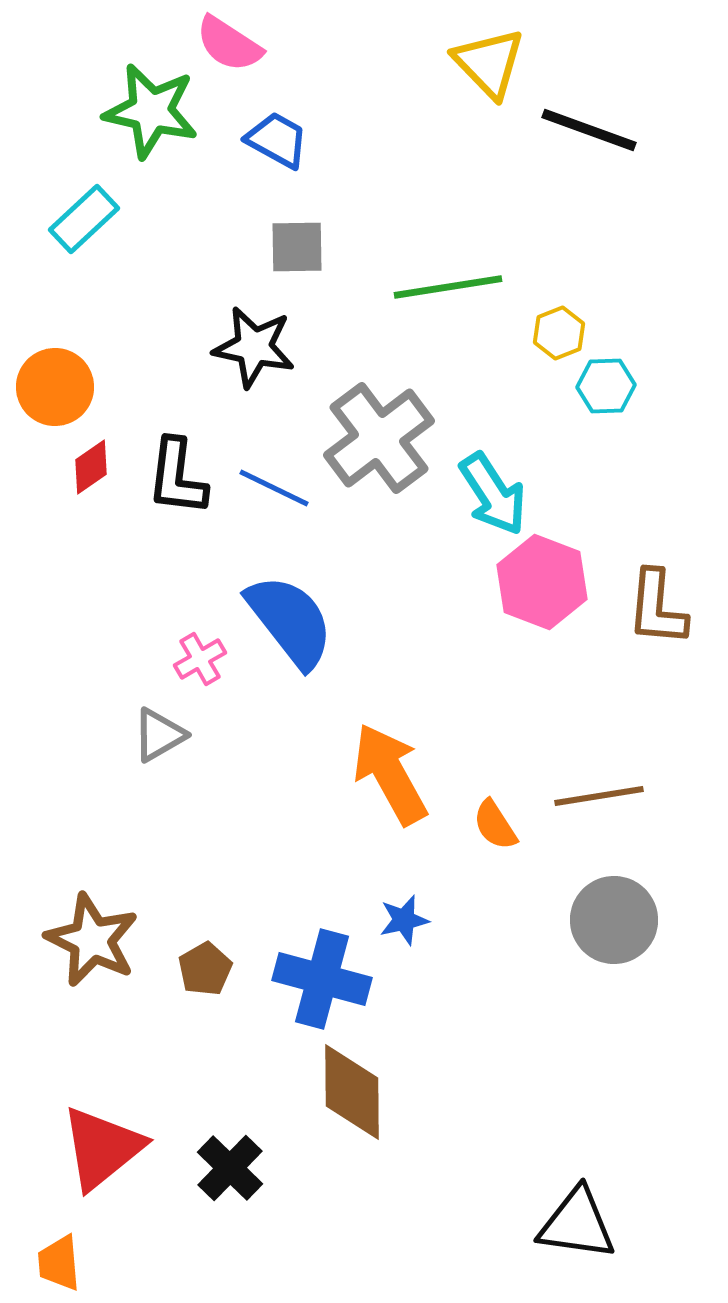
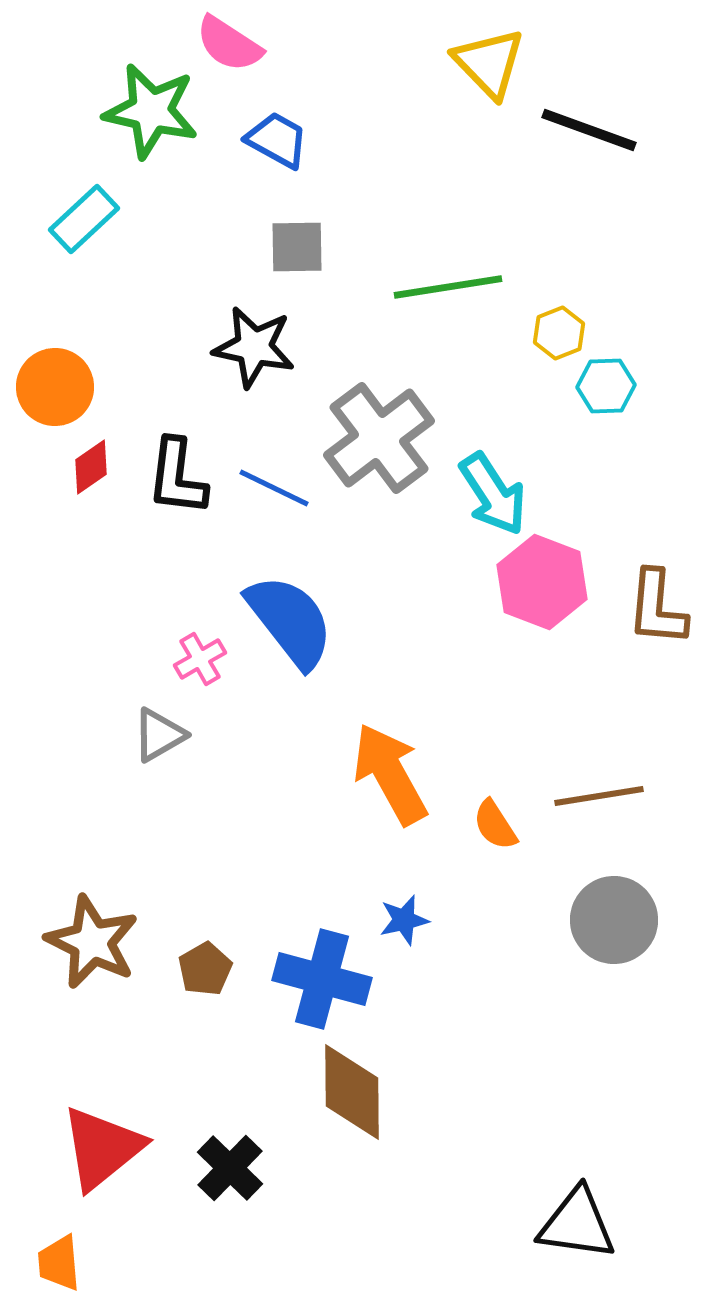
brown star: moved 2 px down
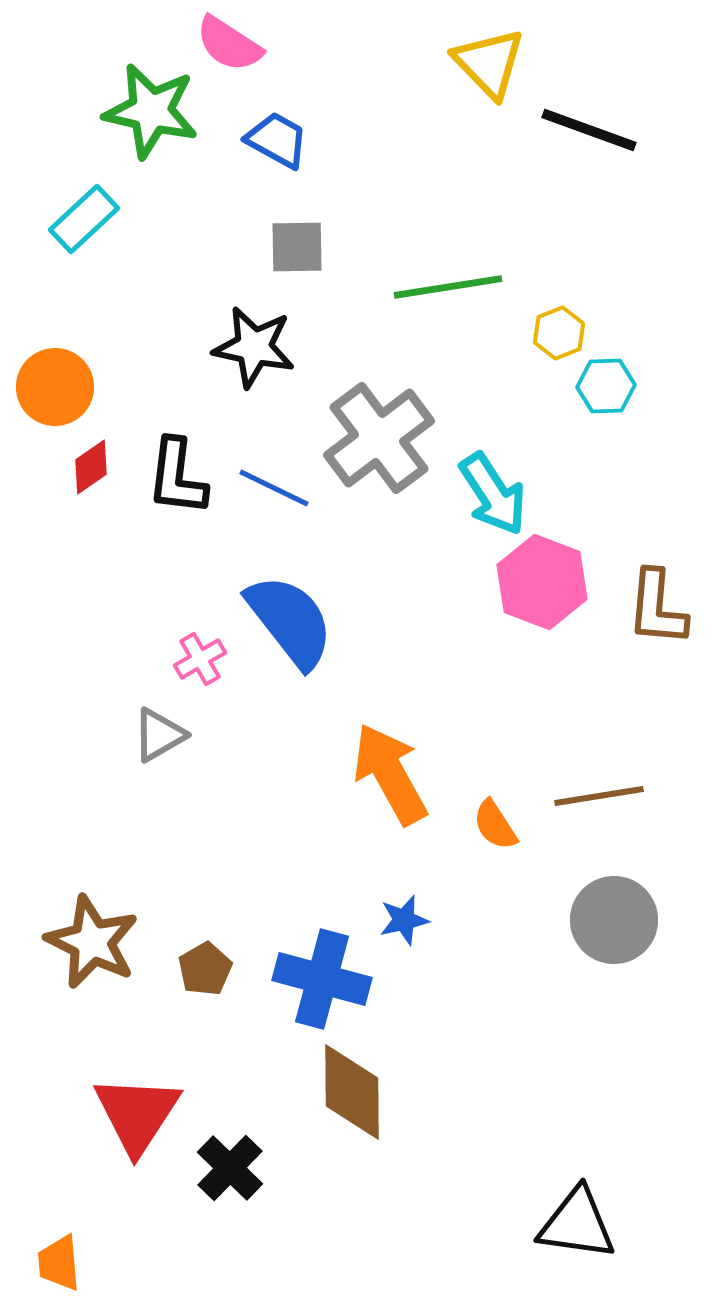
red triangle: moved 35 px right, 34 px up; rotated 18 degrees counterclockwise
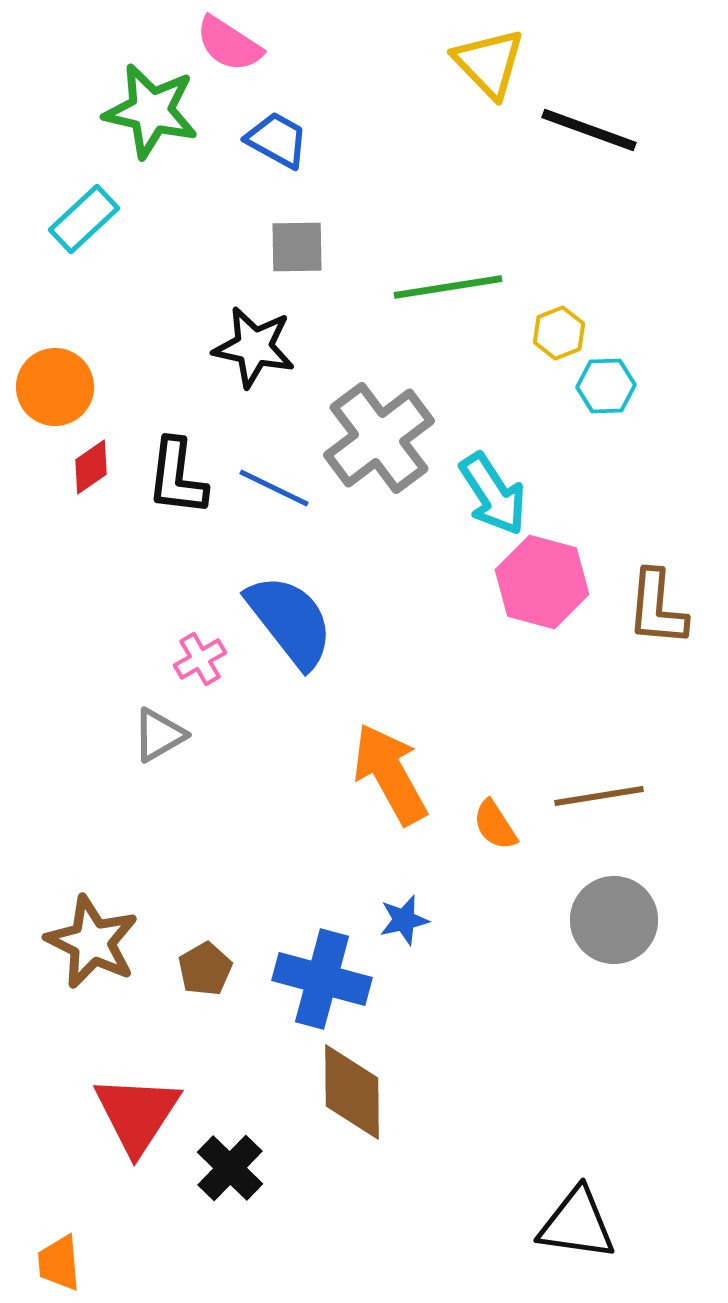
pink hexagon: rotated 6 degrees counterclockwise
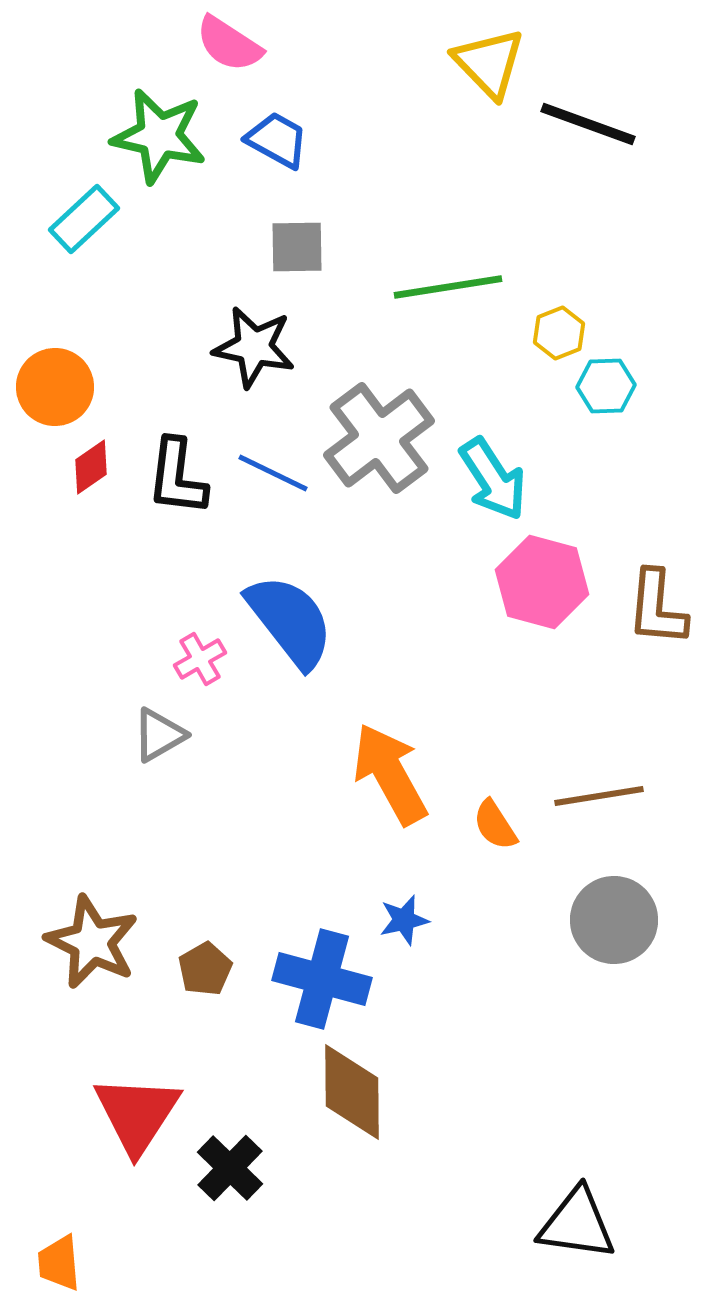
green star: moved 8 px right, 25 px down
black line: moved 1 px left, 6 px up
blue line: moved 1 px left, 15 px up
cyan arrow: moved 15 px up
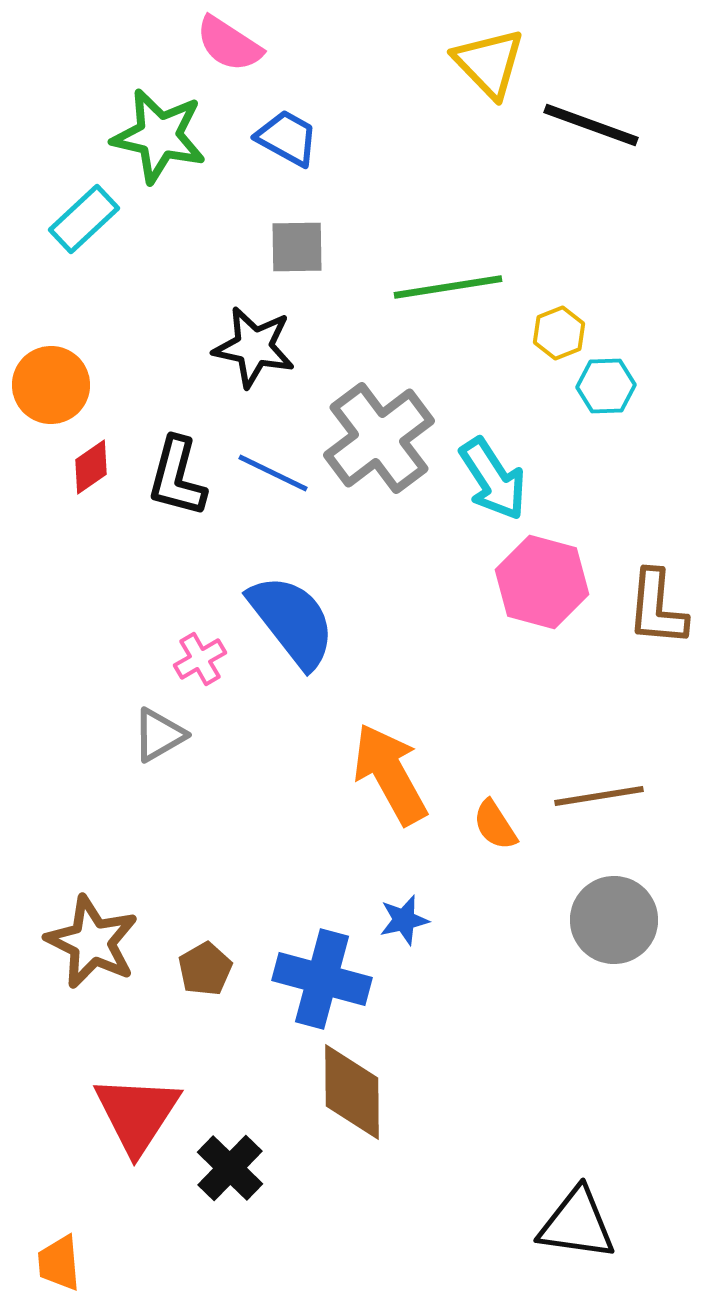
black line: moved 3 px right, 1 px down
blue trapezoid: moved 10 px right, 2 px up
orange circle: moved 4 px left, 2 px up
black L-shape: rotated 8 degrees clockwise
blue semicircle: moved 2 px right
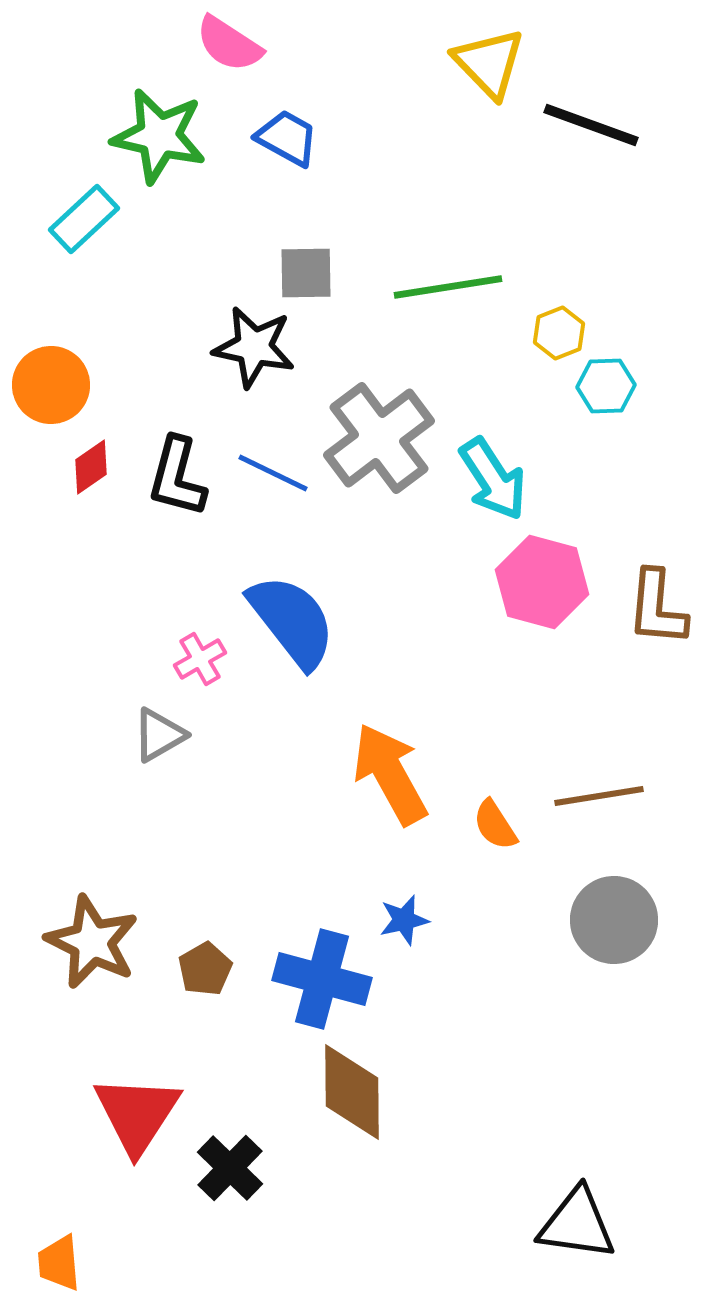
gray square: moved 9 px right, 26 px down
